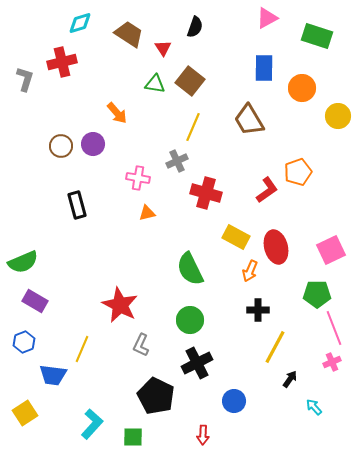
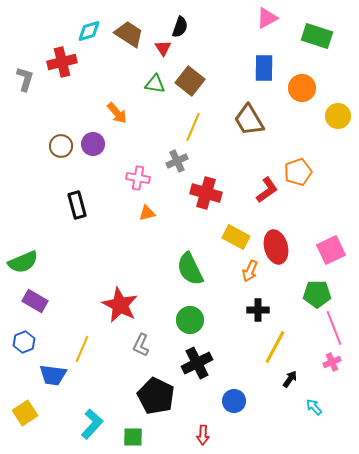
cyan diamond at (80, 23): moved 9 px right, 8 px down
black semicircle at (195, 27): moved 15 px left
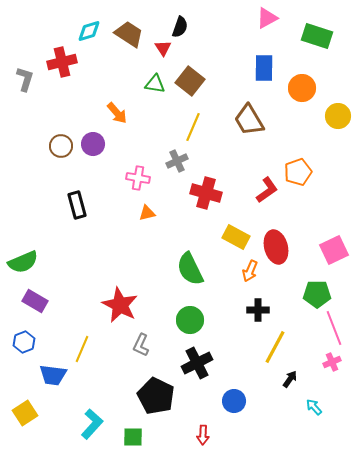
pink square at (331, 250): moved 3 px right
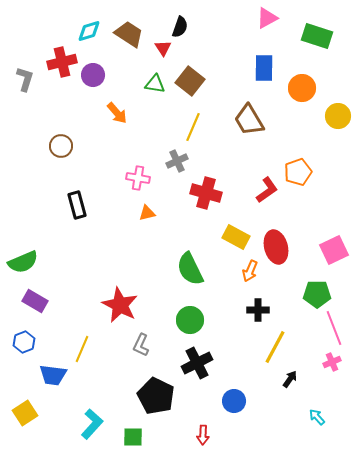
purple circle at (93, 144): moved 69 px up
cyan arrow at (314, 407): moved 3 px right, 10 px down
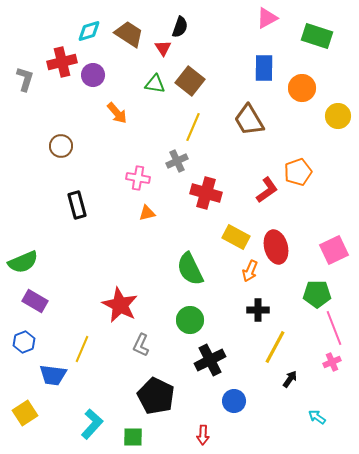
black cross at (197, 363): moved 13 px right, 3 px up
cyan arrow at (317, 417): rotated 12 degrees counterclockwise
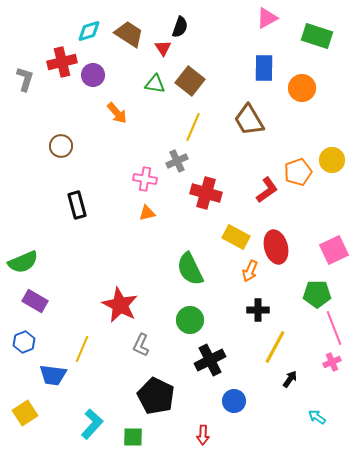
yellow circle at (338, 116): moved 6 px left, 44 px down
pink cross at (138, 178): moved 7 px right, 1 px down
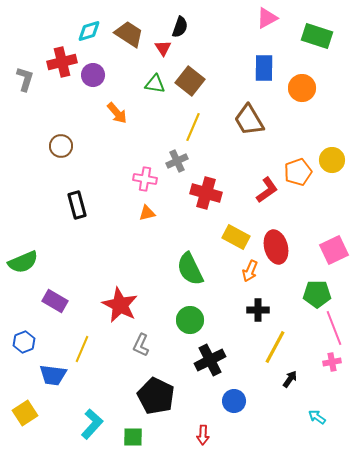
purple rectangle at (35, 301): moved 20 px right
pink cross at (332, 362): rotated 12 degrees clockwise
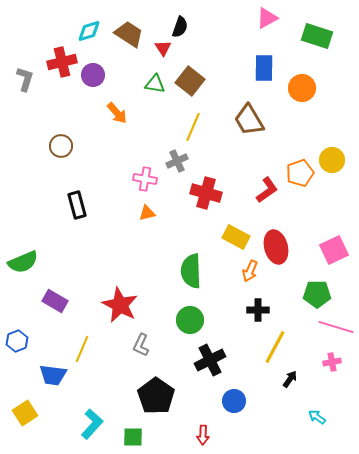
orange pentagon at (298, 172): moved 2 px right, 1 px down
green semicircle at (190, 269): moved 1 px right, 2 px down; rotated 24 degrees clockwise
pink line at (334, 328): moved 2 px right, 1 px up; rotated 52 degrees counterclockwise
blue hexagon at (24, 342): moved 7 px left, 1 px up
black pentagon at (156, 396): rotated 9 degrees clockwise
